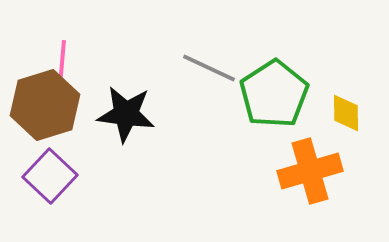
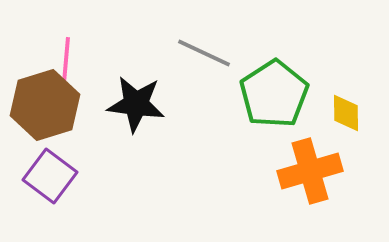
pink line: moved 4 px right, 3 px up
gray line: moved 5 px left, 15 px up
black star: moved 10 px right, 10 px up
purple square: rotated 6 degrees counterclockwise
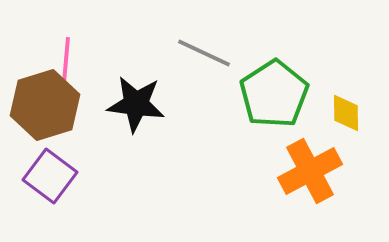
orange cross: rotated 12 degrees counterclockwise
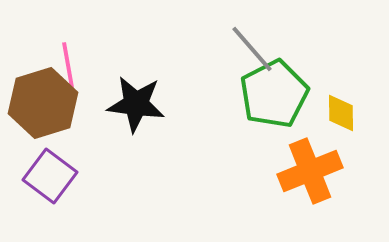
gray line: moved 48 px right, 4 px up; rotated 24 degrees clockwise
pink line: moved 2 px right, 5 px down; rotated 15 degrees counterclockwise
green pentagon: rotated 6 degrees clockwise
brown hexagon: moved 2 px left, 2 px up
yellow diamond: moved 5 px left
orange cross: rotated 6 degrees clockwise
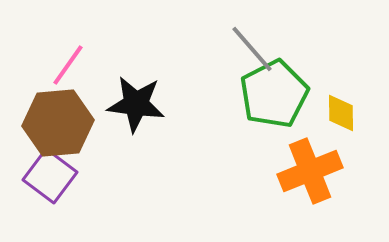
pink line: rotated 45 degrees clockwise
brown hexagon: moved 15 px right, 20 px down; rotated 12 degrees clockwise
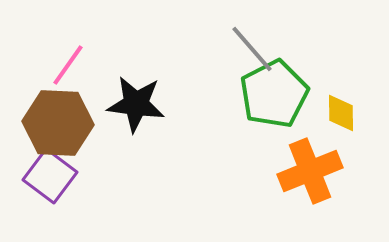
brown hexagon: rotated 8 degrees clockwise
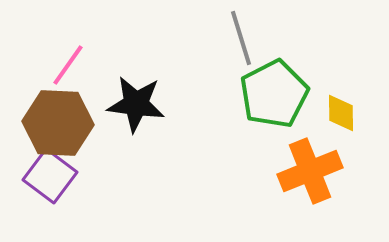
gray line: moved 11 px left, 11 px up; rotated 24 degrees clockwise
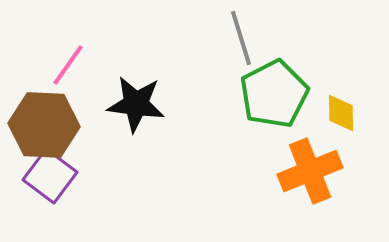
brown hexagon: moved 14 px left, 2 px down
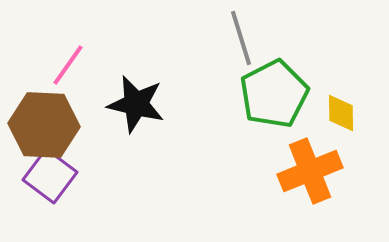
black star: rotated 6 degrees clockwise
